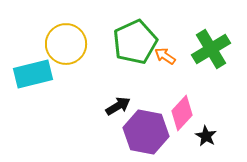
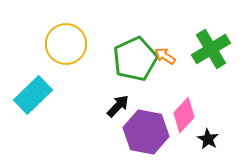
green pentagon: moved 17 px down
cyan rectangle: moved 21 px down; rotated 30 degrees counterclockwise
black arrow: rotated 15 degrees counterclockwise
pink diamond: moved 2 px right, 2 px down
black star: moved 2 px right, 3 px down
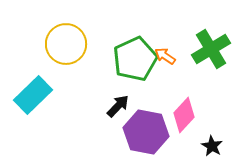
black star: moved 4 px right, 7 px down
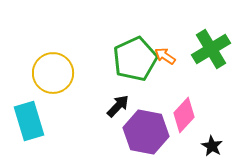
yellow circle: moved 13 px left, 29 px down
cyan rectangle: moved 4 px left, 26 px down; rotated 63 degrees counterclockwise
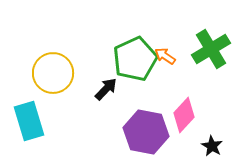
black arrow: moved 12 px left, 17 px up
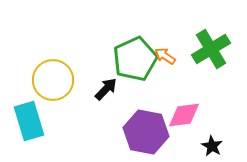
yellow circle: moved 7 px down
pink diamond: rotated 40 degrees clockwise
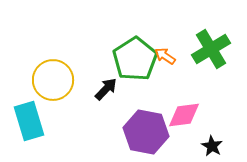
green pentagon: rotated 9 degrees counterclockwise
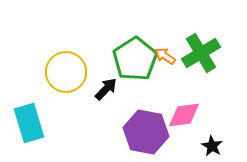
green cross: moved 10 px left, 4 px down
yellow circle: moved 13 px right, 8 px up
cyan rectangle: moved 2 px down
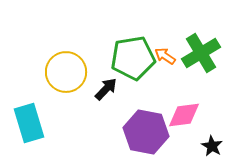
green pentagon: moved 2 px left, 1 px up; rotated 24 degrees clockwise
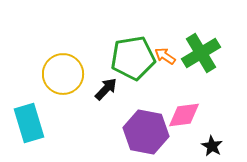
yellow circle: moved 3 px left, 2 px down
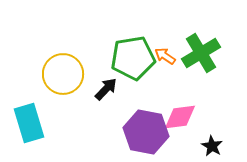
pink diamond: moved 4 px left, 2 px down
